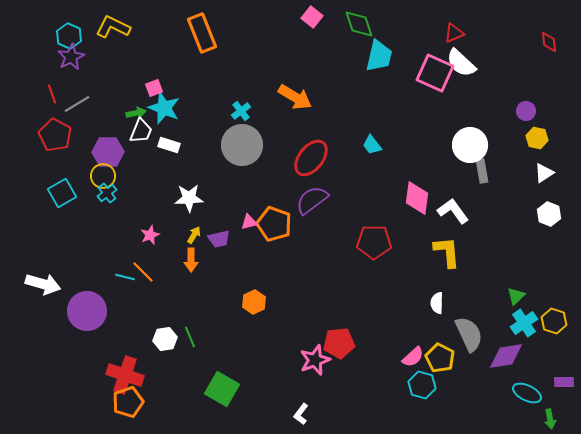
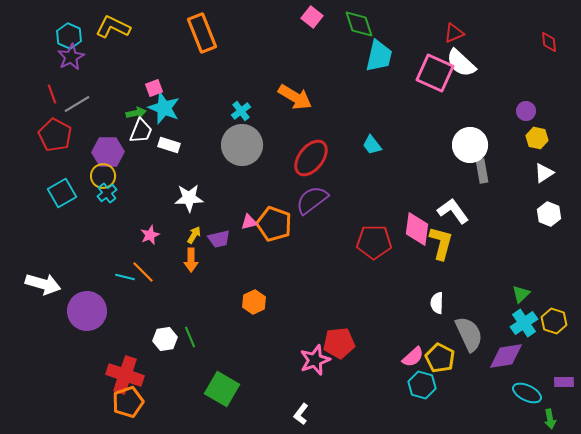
pink diamond at (417, 198): moved 31 px down
yellow L-shape at (447, 252): moved 6 px left, 9 px up; rotated 20 degrees clockwise
green triangle at (516, 296): moved 5 px right, 2 px up
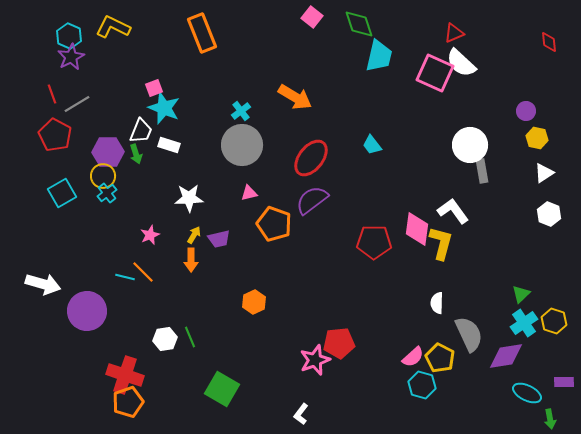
green arrow at (136, 113): moved 41 px down; rotated 84 degrees clockwise
pink triangle at (249, 222): moved 29 px up
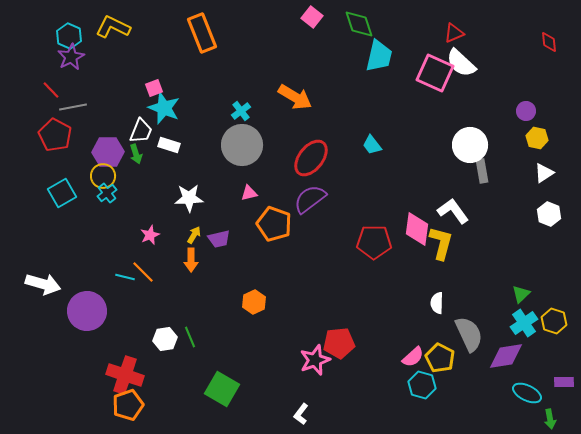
red line at (52, 94): moved 1 px left, 4 px up; rotated 24 degrees counterclockwise
gray line at (77, 104): moved 4 px left, 3 px down; rotated 20 degrees clockwise
purple semicircle at (312, 200): moved 2 px left, 1 px up
orange pentagon at (128, 402): moved 3 px down
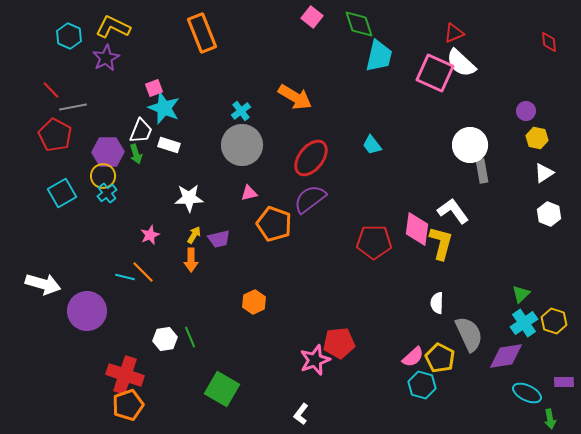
purple star at (71, 57): moved 35 px right, 1 px down
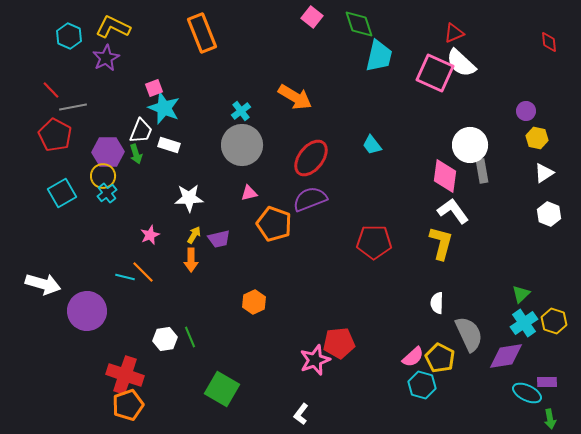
purple semicircle at (310, 199): rotated 16 degrees clockwise
pink diamond at (417, 229): moved 28 px right, 53 px up
purple rectangle at (564, 382): moved 17 px left
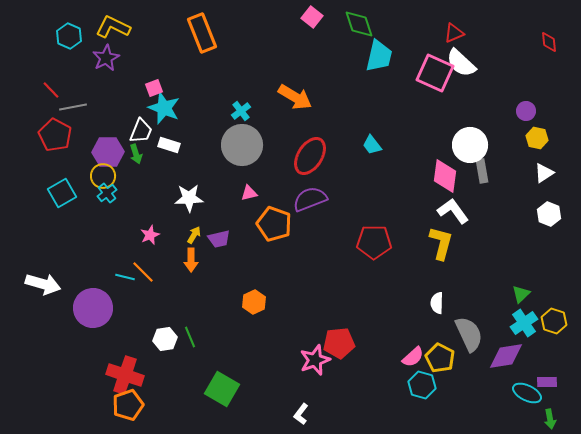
red ellipse at (311, 158): moved 1 px left, 2 px up; rotated 6 degrees counterclockwise
purple circle at (87, 311): moved 6 px right, 3 px up
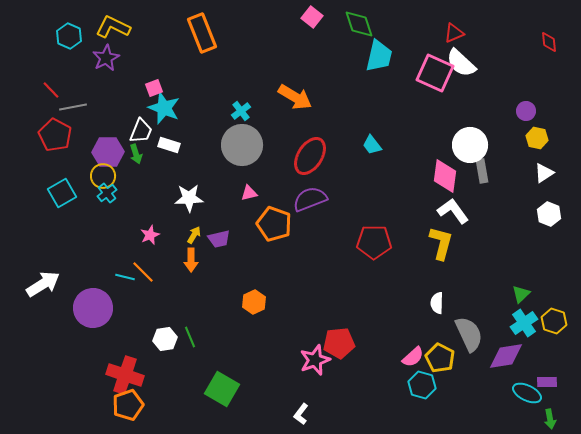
white arrow at (43, 284): rotated 48 degrees counterclockwise
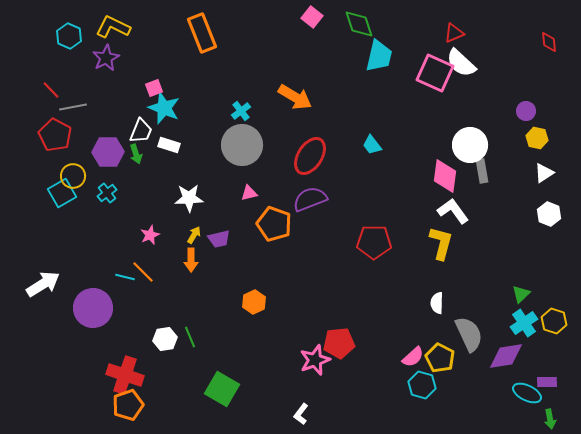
yellow circle at (103, 176): moved 30 px left
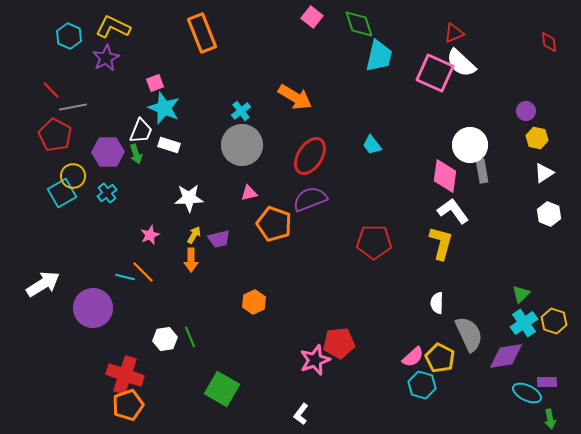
pink square at (154, 88): moved 1 px right, 5 px up
